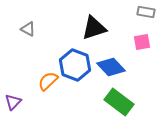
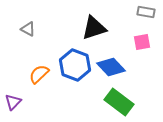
orange semicircle: moved 9 px left, 7 px up
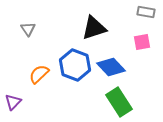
gray triangle: rotated 28 degrees clockwise
green rectangle: rotated 20 degrees clockwise
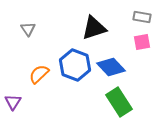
gray rectangle: moved 4 px left, 5 px down
purple triangle: rotated 12 degrees counterclockwise
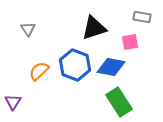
pink square: moved 12 px left
blue diamond: rotated 36 degrees counterclockwise
orange semicircle: moved 3 px up
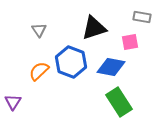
gray triangle: moved 11 px right, 1 px down
blue hexagon: moved 4 px left, 3 px up
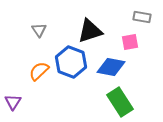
black triangle: moved 4 px left, 3 px down
green rectangle: moved 1 px right
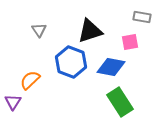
orange semicircle: moved 9 px left, 9 px down
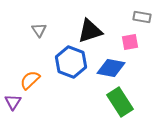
blue diamond: moved 1 px down
